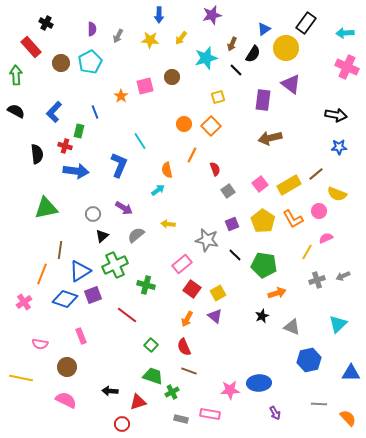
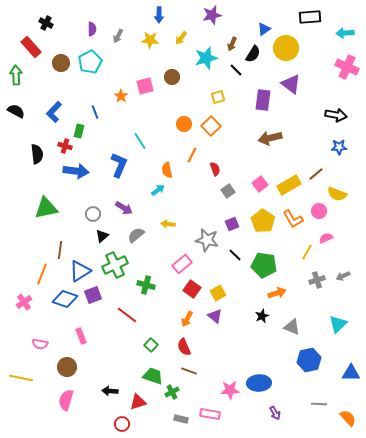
black rectangle at (306, 23): moved 4 px right, 6 px up; rotated 50 degrees clockwise
pink semicircle at (66, 400): rotated 100 degrees counterclockwise
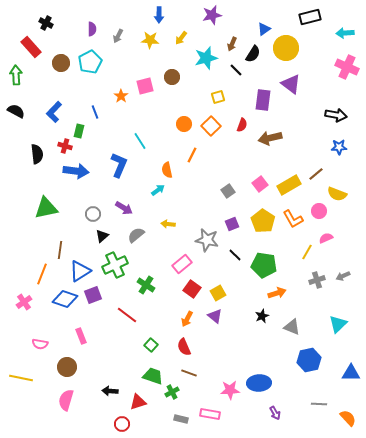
black rectangle at (310, 17): rotated 10 degrees counterclockwise
red semicircle at (215, 169): moved 27 px right, 44 px up; rotated 40 degrees clockwise
green cross at (146, 285): rotated 18 degrees clockwise
brown line at (189, 371): moved 2 px down
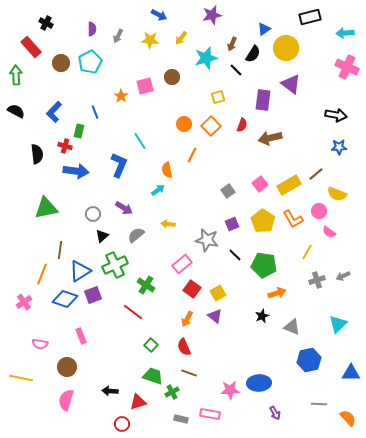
blue arrow at (159, 15): rotated 63 degrees counterclockwise
pink semicircle at (326, 238): moved 3 px right, 6 px up; rotated 120 degrees counterclockwise
red line at (127, 315): moved 6 px right, 3 px up
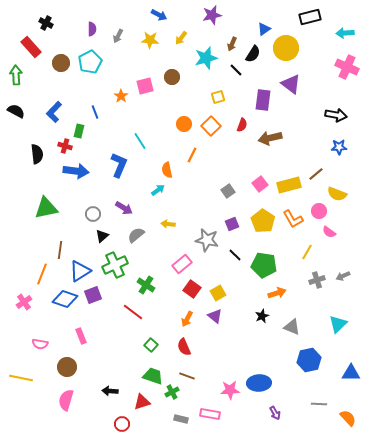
yellow rectangle at (289, 185): rotated 15 degrees clockwise
brown line at (189, 373): moved 2 px left, 3 px down
red triangle at (138, 402): moved 4 px right
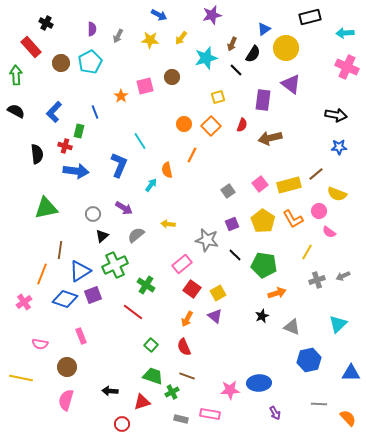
cyan arrow at (158, 190): moved 7 px left, 5 px up; rotated 16 degrees counterclockwise
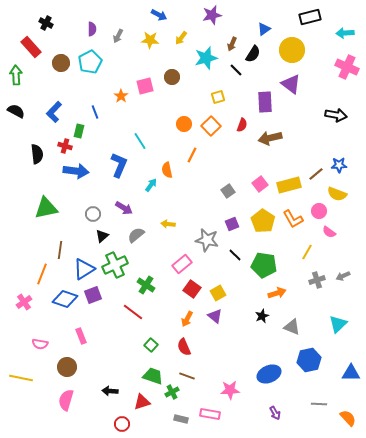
yellow circle at (286, 48): moved 6 px right, 2 px down
purple rectangle at (263, 100): moved 2 px right, 2 px down; rotated 10 degrees counterclockwise
blue star at (339, 147): moved 18 px down
blue triangle at (80, 271): moved 4 px right, 2 px up
blue ellipse at (259, 383): moved 10 px right, 9 px up; rotated 20 degrees counterclockwise
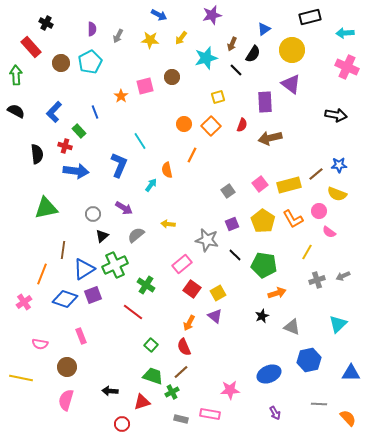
green rectangle at (79, 131): rotated 56 degrees counterclockwise
brown line at (60, 250): moved 3 px right
orange arrow at (187, 319): moved 2 px right, 4 px down
brown line at (187, 376): moved 6 px left, 4 px up; rotated 63 degrees counterclockwise
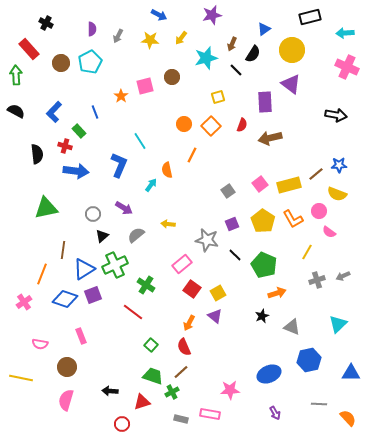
red rectangle at (31, 47): moved 2 px left, 2 px down
green pentagon at (264, 265): rotated 15 degrees clockwise
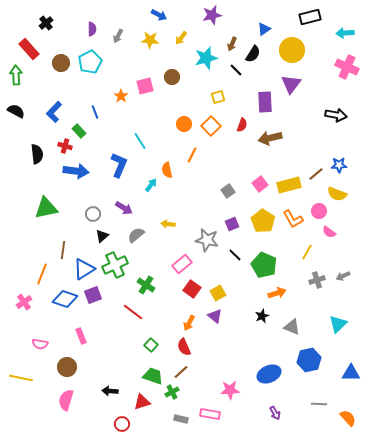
black cross at (46, 23): rotated 24 degrees clockwise
purple triangle at (291, 84): rotated 30 degrees clockwise
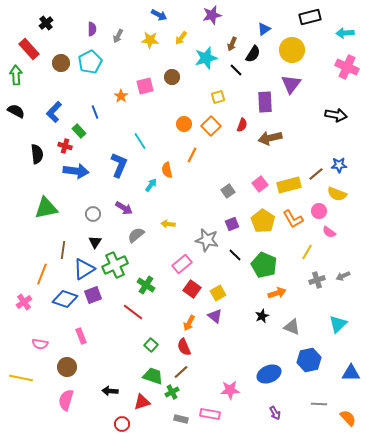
black triangle at (102, 236): moved 7 px left, 6 px down; rotated 16 degrees counterclockwise
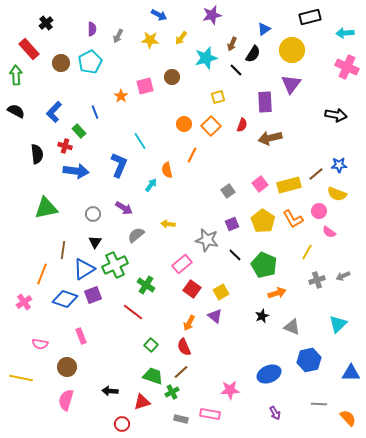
yellow square at (218, 293): moved 3 px right, 1 px up
